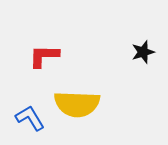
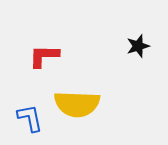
black star: moved 5 px left, 6 px up
blue L-shape: rotated 20 degrees clockwise
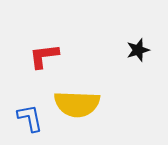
black star: moved 4 px down
red L-shape: rotated 8 degrees counterclockwise
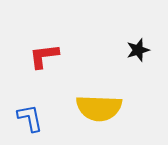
yellow semicircle: moved 22 px right, 4 px down
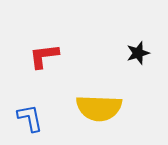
black star: moved 3 px down
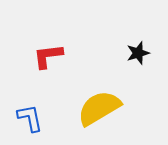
red L-shape: moved 4 px right
yellow semicircle: rotated 147 degrees clockwise
